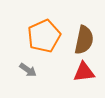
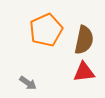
orange pentagon: moved 2 px right, 6 px up
gray arrow: moved 13 px down
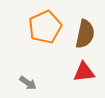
orange pentagon: moved 1 px left, 3 px up
brown semicircle: moved 1 px right, 6 px up
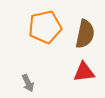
orange pentagon: rotated 12 degrees clockwise
gray arrow: rotated 30 degrees clockwise
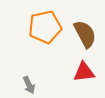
brown semicircle: rotated 40 degrees counterclockwise
gray arrow: moved 1 px right, 2 px down
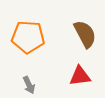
orange pentagon: moved 17 px left, 10 px down; rotated 16 degrees clockwise
red triangle: moved 4 px left, 4 px down
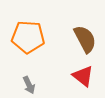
brown semicircle: moved 5 px down
red triangle: moved 3 px right; rotated 45 degrees clockwise
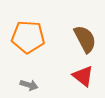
gray arrow: rotated 48 degrees counterclockwise
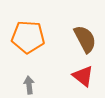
gray arrow: rotated 114 degrees counterclockwise
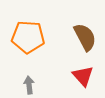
brown semicircle: moved 2 px up
red triangle: rotated 10 degrees clockwise
